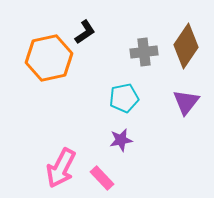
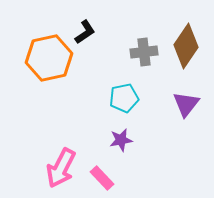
purple triangle: moved 2 px down
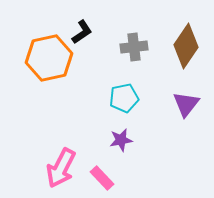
black L-shape: moved 3 px left
gray cross: moved 10 px left, 5 px up
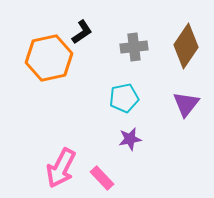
purple star: moved 9 px right, 1 px up
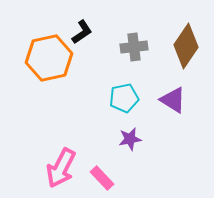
purple triangle: moved 13 px left, 4 px up; rotated 36 degrees counterclockwise
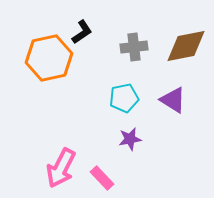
brown diamond: rotated 45 degrees clockwise
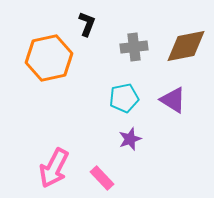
black L-shape: moved 5 px right, 8 px up; rotated 35 degrees counterclockwise
purple star: rotated 10 degrees counterclockwise
pink arrow: moved 7 px left
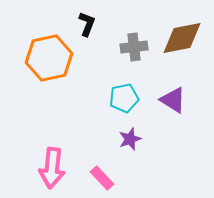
brown diamond: moved 4 px left, 8 px up
pink arrow: moved 2 px left; rotated 21 degrees counterclockwise
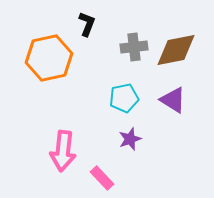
brown diamond: moved 6 px left, 12 px down
pink arrow: moved 11 px right, 17 px up
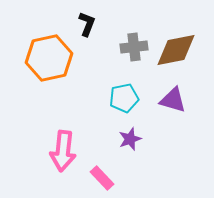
purple triangle: rotated 16 degrees counterclockwise
